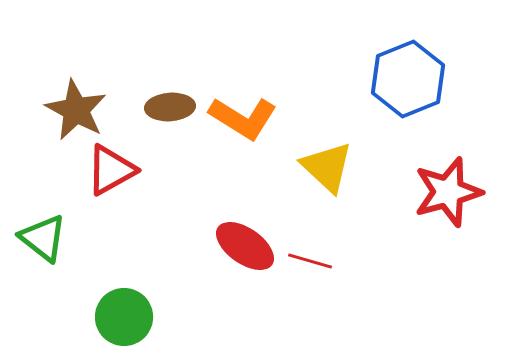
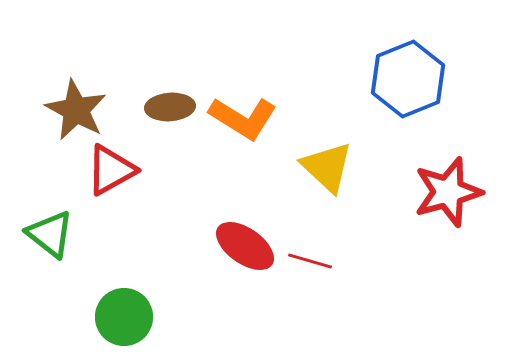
green triangle: moved 7 px right, 4 px up
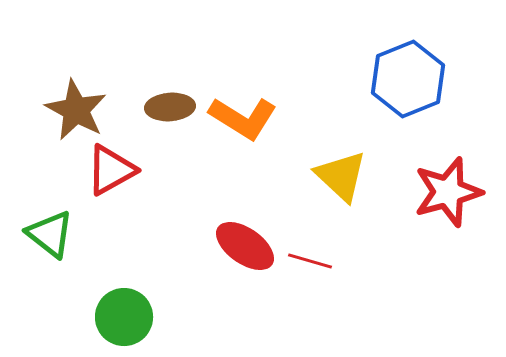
yellow triangle: moved 14 px right, 9 px down
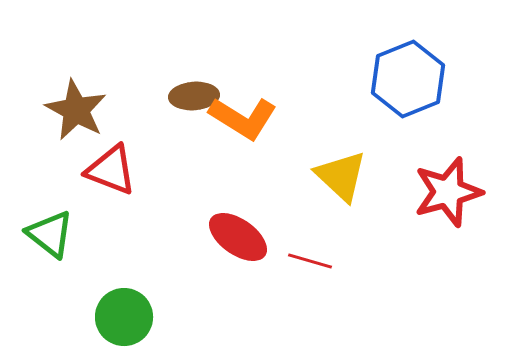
brown ellipse: moved 24 px right, 11 px up
red triangle: rotated 50 degrees clockwise
red ellipse: moved 7 px left, 9 px up
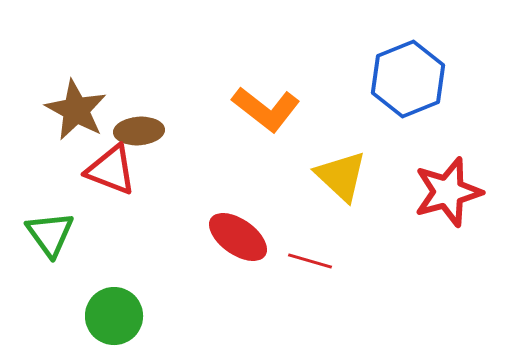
brown ellipse: moved 55 px left, 35 px down
orange L-shape: moved 23 px right, 9 px up; rotated 6 degrees clockwise
green triangle: rotated 16 degrees clockwise
green circle: moved 10 px left, 1 px up
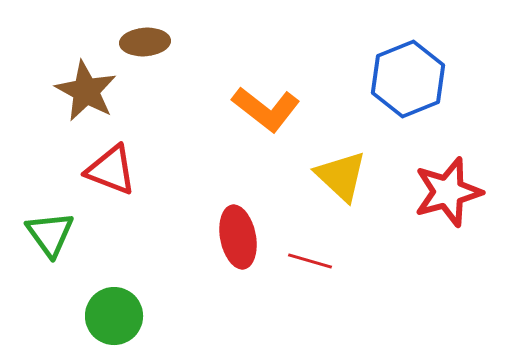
brown star: moved 10 px right, 19 px up
brown ellipse: moved 6 px right, 89 px up
red ellipse: rotated 44 degrees clockwise
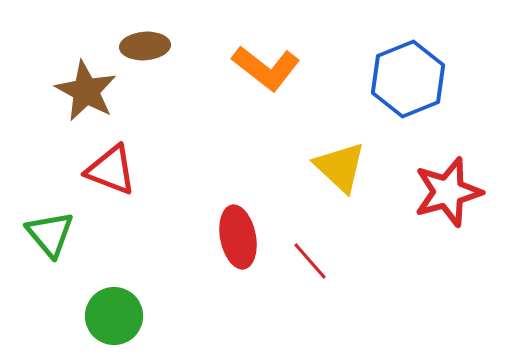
brown ellipse: moved 4 px down
orange L-shape: moved 41 px up
yellow triangle: moved 1 px left, 9 px up
green triangle: rotated 4 degrees counterclockwise
red line: rotated 33 degrees clockwise
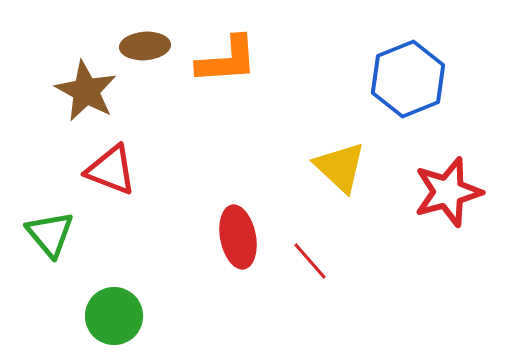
orange L-shape: moved 39 px left, 8 px up; rotated 42 degrees counterclockwise
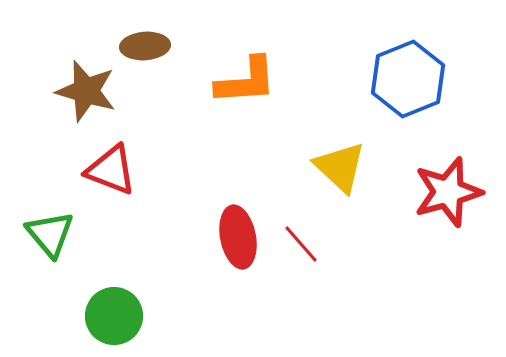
orange L-shape: moved 19 px right, 21 px down
brown star: rotated 12 degrees counterclockwise
red line: moved 9 px left, 17 px up
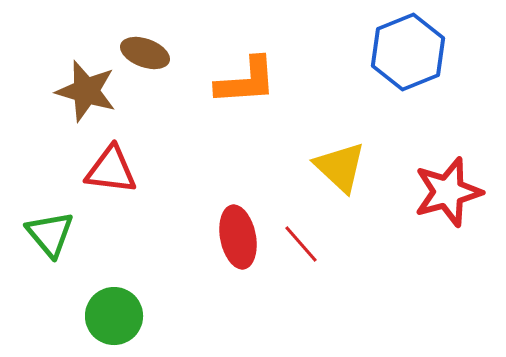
brown ellipse: moved 7 px down; rotated 24 degrees clockwise
blue hexagon: moved 27 px up
red triangle: rotated 14 degrees counterclockwise
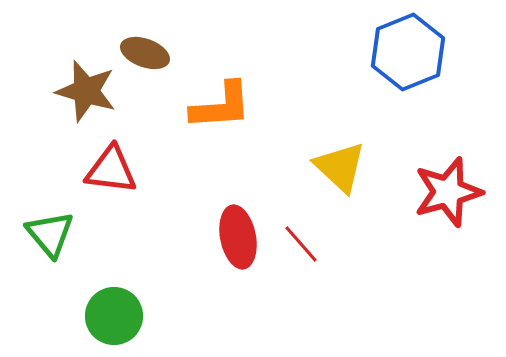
orange L-shape: moved 25 px left, 25 px down
